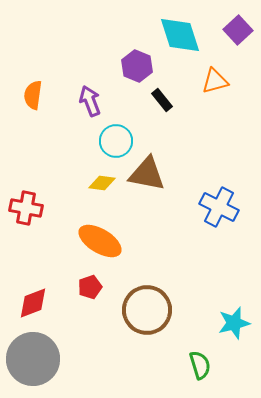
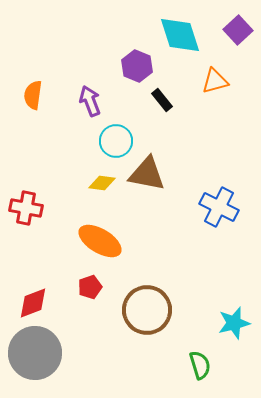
gray circle: moved 2 px right, 6 px up
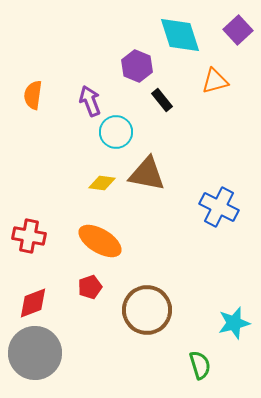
cyan circle: moved 9 px up
red cross: moved 3 px right, 28 px down
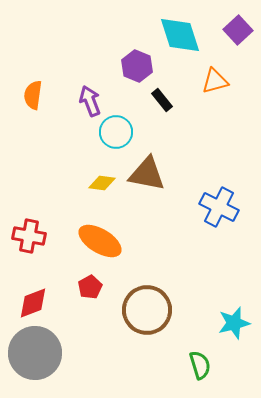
red pentagon: rotated 10 degrees counterclockwise
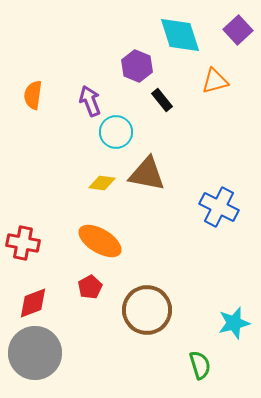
red cross: moved 6 px left, 7 px down
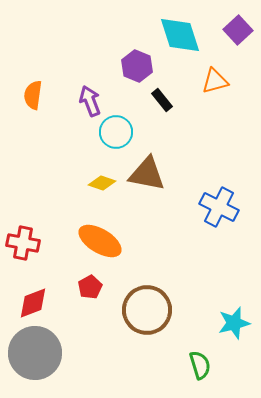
yellow diamond: rotated 12 degrees clockwise
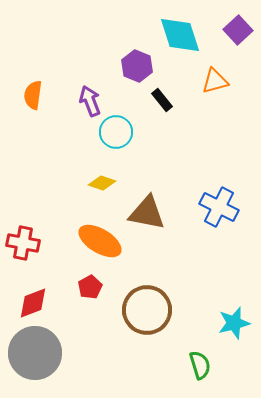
brown triangle: moved 39 px down
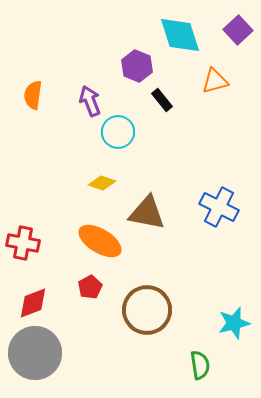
cyan circle: moved 2 px right
green semicircle: rotated 8 degrees clockwise
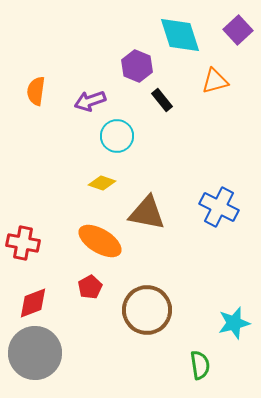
orange semicircle: moved 3 px right, 4 px up
purple arrow: rotated 88 degrees counterclockwise
cyan circle: moved 1 px left, 4 px down
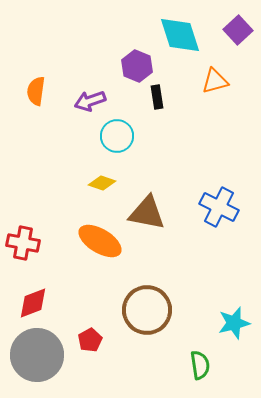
black rectangle: moved 5 px left, 3 px up; rotated 30 degrees clockwise
red pentagon: moved 53 px down
gray circle: moved 2 px right, 2 px down
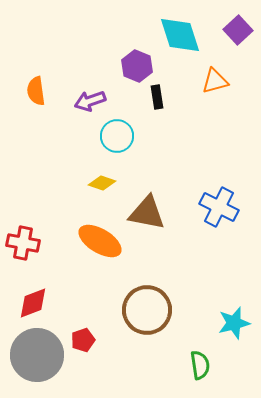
orange semicircle: rotated 16 degrees counterclockwise
red pentagon: moved 7 px left; rotated 10 degrees clockwise
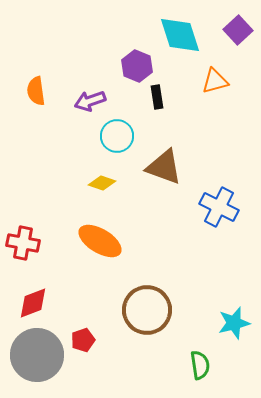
brown triangle: moved 17 px right, 46 px up; rotated 9 degrees clockwise
